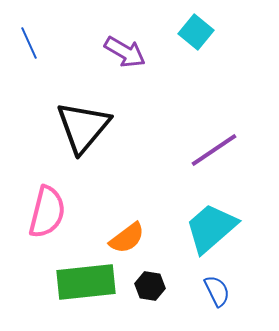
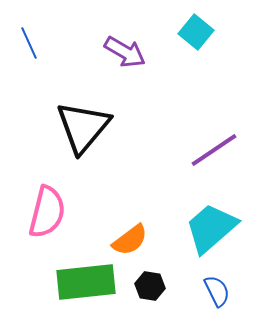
orange semicircle: moved 3 px right, 2 px down
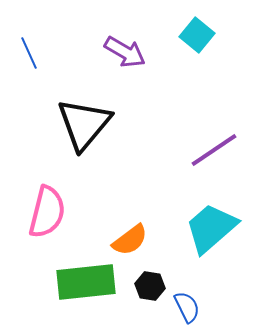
cyan square: moved 1 px right, 3 px down
blue line: moved 10 px down
black triangle: moved 1 px right, 3 px up
blue semicircle: moved 30 px left, 16 px down
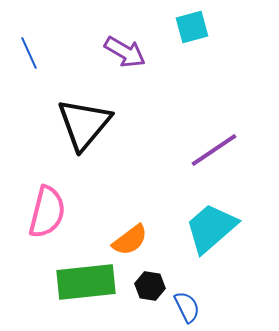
cyan square: moved 5 px left, 8 px up; rotated 36 degrees clockwise
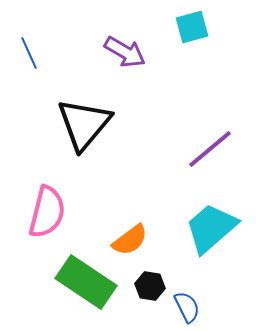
purple line: moved 4 px left, 1 px up; rotated 6 degrees counterclockwise
green rectangle: rotated 40 degrees clockwise
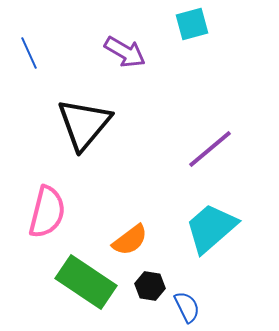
cyan square: moved 3 px up
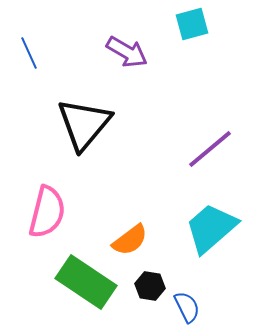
purple arrow: moved 2 px right
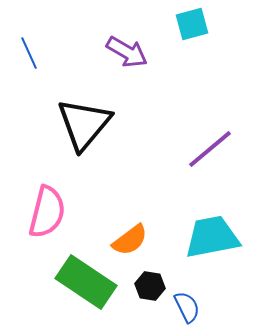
cyan trapezoid: moved 1 px right, 9 px down; rotated 30 degrees clockwise
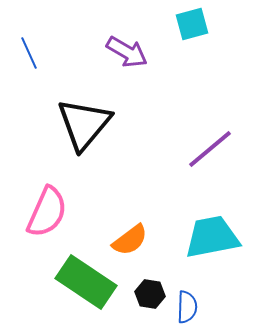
pink semicircle: rotated 10 degrees clockwise
black hexagon: moved 8 px down
blue semicircle: rotated 28 degrees clockwise
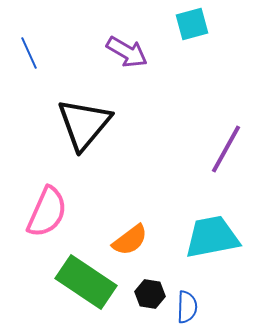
purple line: moved 16 px right; rotated 21 degrees counterclockwise
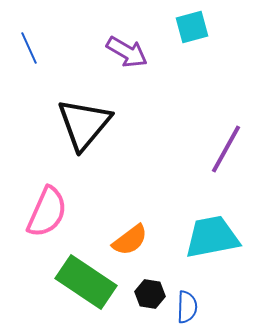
cyan square: moved 3 px down
blue line: moved 5 px up
